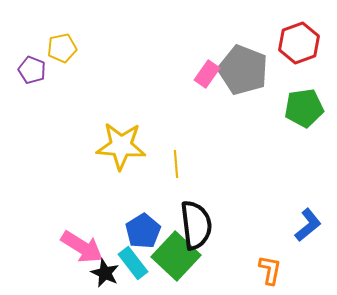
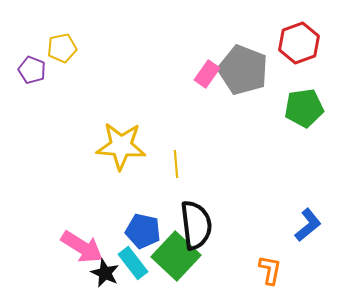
blue pentagon: rotated 28 degrees counterclockwise
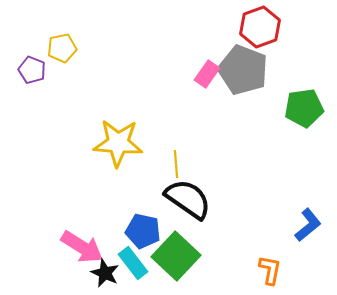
red hexagon: moved 39 px left, 16 px up
yellow star: moved 3 px left, 3 px up
black semicircle: moved 8 px left, 26 px up; rotated 48 degrees counterclockwise
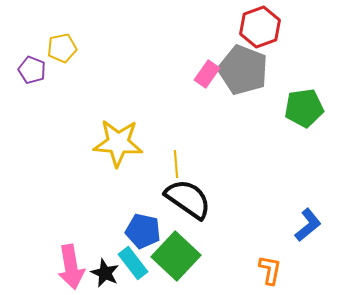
pink arrow: moved 11 px left, 20 px down; rotated 48 degrees clockwise
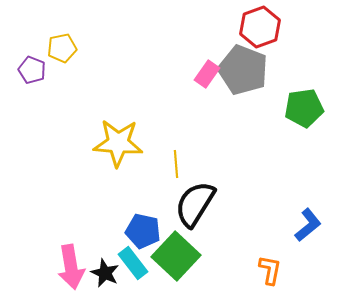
black semicircle: moved 7 px right, 5 px down; rotated 93 degrees counterclockwise
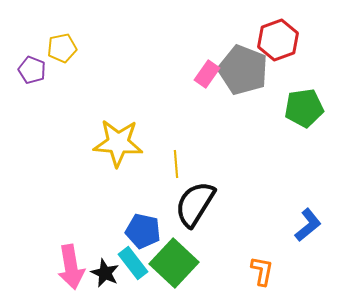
red hexagon: moved 18 px right, 13 px down
green square: moved 2 px left, 7 px down
orange L-shape: moved 8 px left, 1 px down
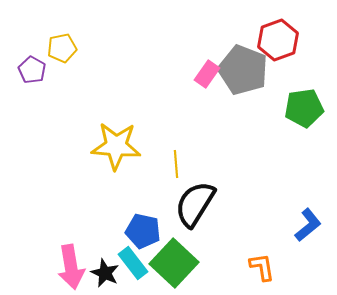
purple pentagon: rotated 8 degrees clockwise
yellow star: moved 2 px left, 3 px down
orange L-shape: moved 4 px up; rotated 20 degrees counterclockwise
